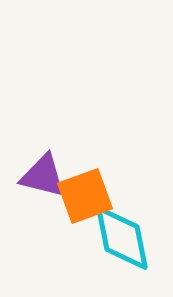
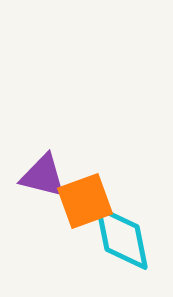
orange square: moved 5 px down
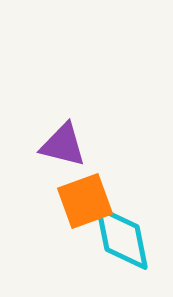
purple triangle: moved 20 px right, 31 px up
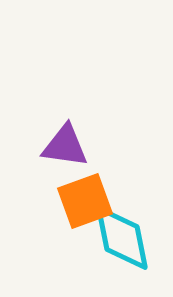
purple triangle: moved 2 px right, 1 px down; rotated 6 degrees counterclockwise
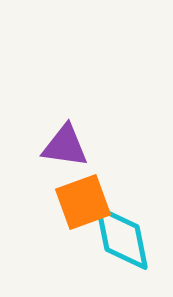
orange square: moved 2 px left, 1 px down
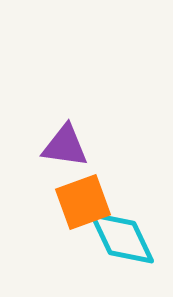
cyan diamond: rotated 14 degrees counterclockwise
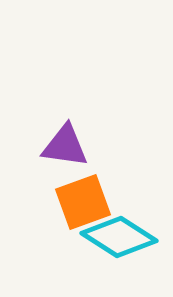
cyan diamond: moved 3 px left, 1 px up; rotated 32 degrees counterclockwise
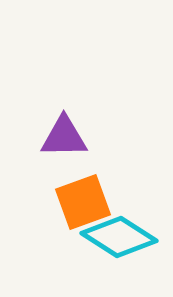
purple triangle: moved 1 px left, 9 px up; rotated 9 degrees counterclockwise
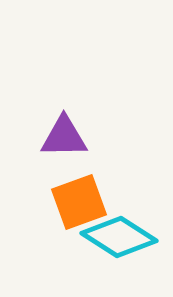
orange square: moved 4 px left
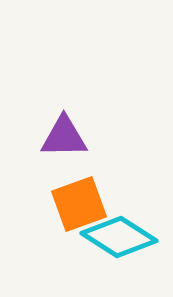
orange square: moved 2 px down
